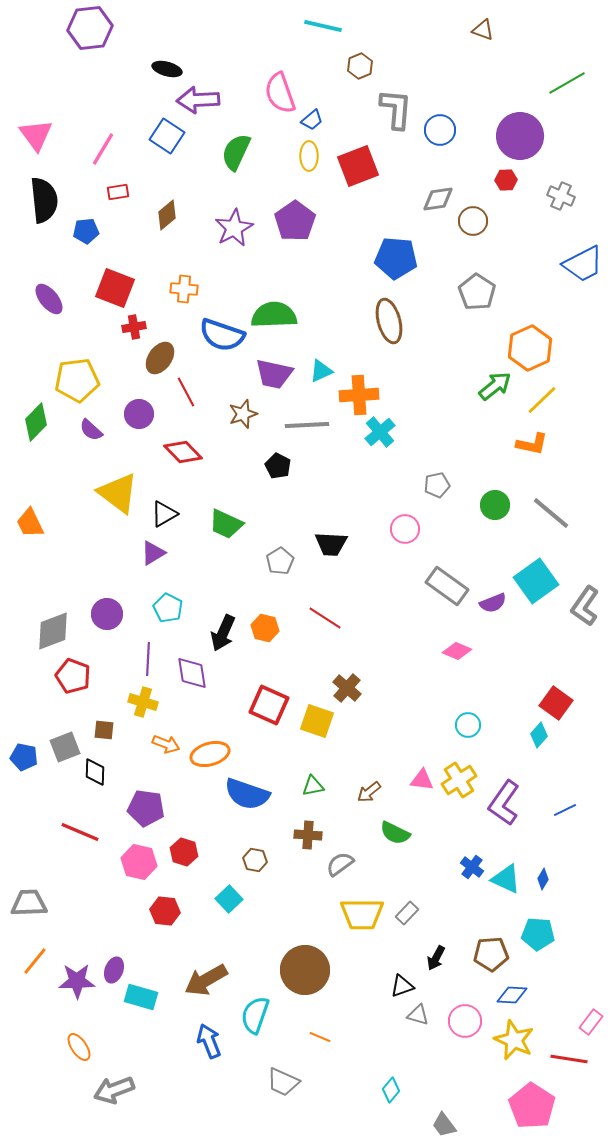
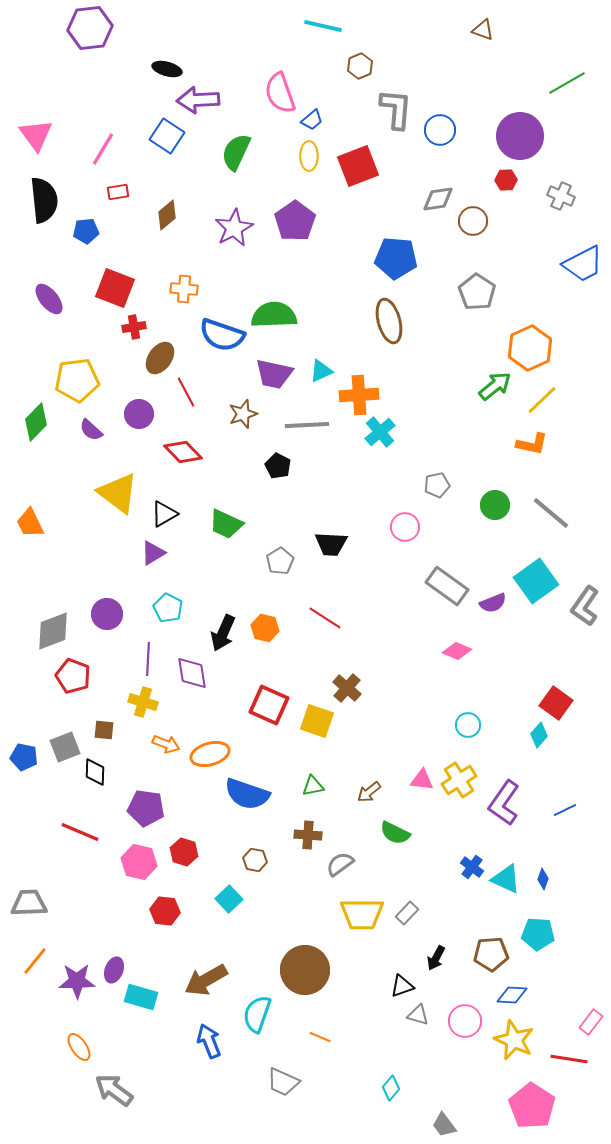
pink circle at (405, 529): moved 2 px up
blue diamond at (543, 879): rotated 10 degrees counterclockwise
cyan semicircle at (255, 1015): moved 2 px right, 1 px up
gray arrow at (114, 1090): rotated 57 degrees clockwise
cyan diamond at (391, 1090): moved 2 px up
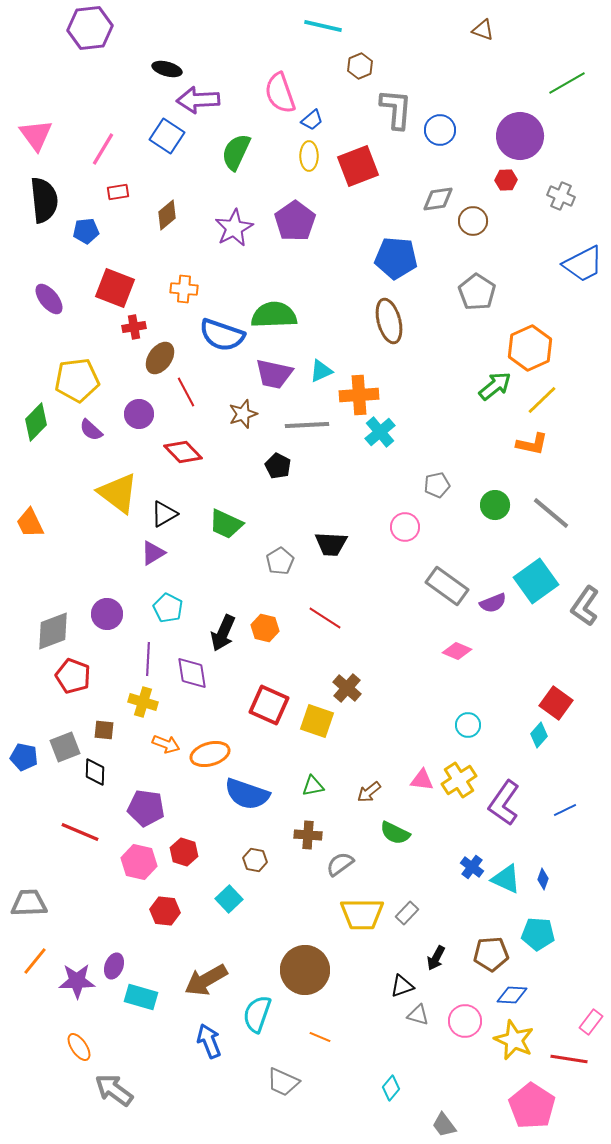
purple ellipse at (114, 970): moved 4 px up
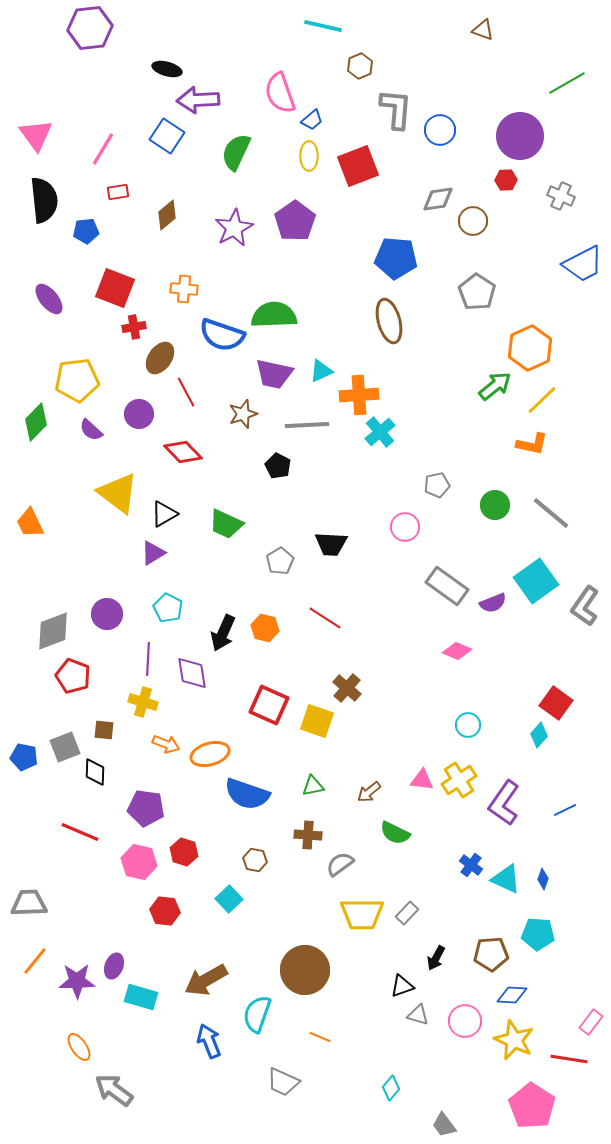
blue cross at (472, 867): moved 1 px left, 2 px up
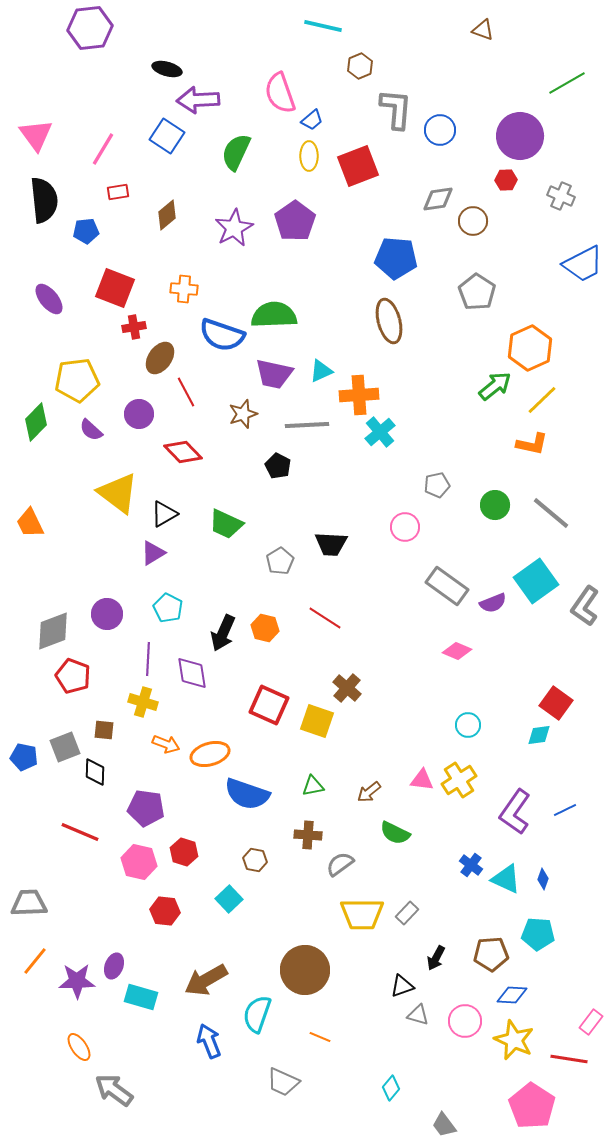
cyan diamond at (539, 735): rotated 40 degrees clockwise
purple L-shape at (504, 803): moved 11 px right, 9 px down
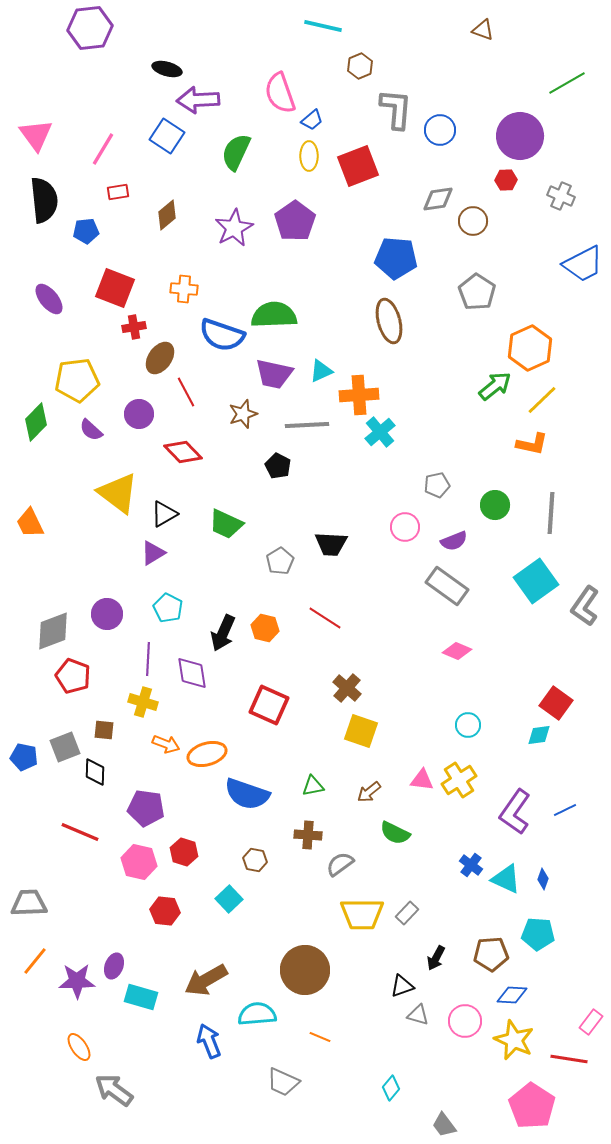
gray line at (551, 513): rotated 54 degrees clockwise
purple semicircle at (493, 603): moved 39 px left, 62 px up
yellow square at (317, 721): moved 44 px right, 10 px down
orange ellipse at (210, 754): moved 3 px left
cyan semicircle at (257, 1014): rotated 66 degrees clockwise
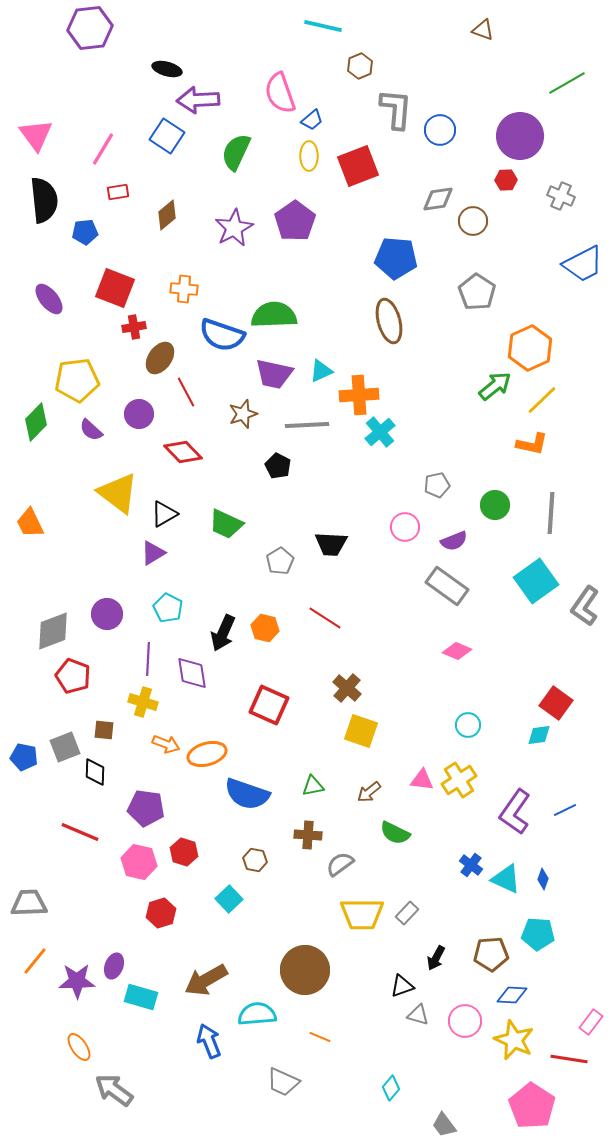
blue pentagon at (86, 231): moved 1 px left, 1 px down
red hexagon at (165, 911): moved 4 px left, 2 px down; rotated 24 degrees counterclockwise
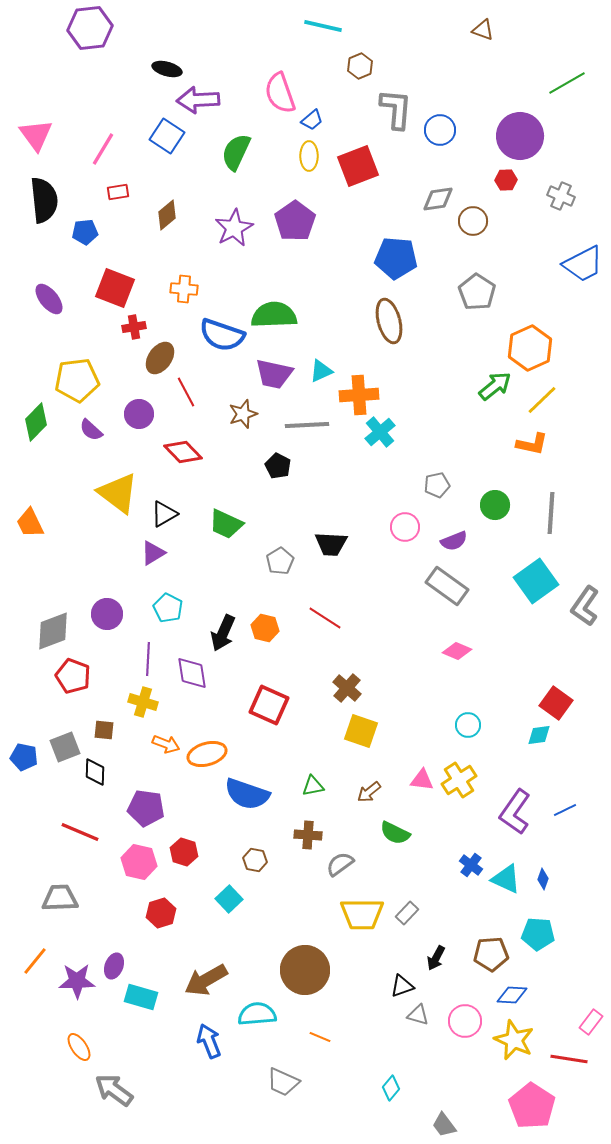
gray trapezoid at (29, 903): moved 31 px right, 5 px up
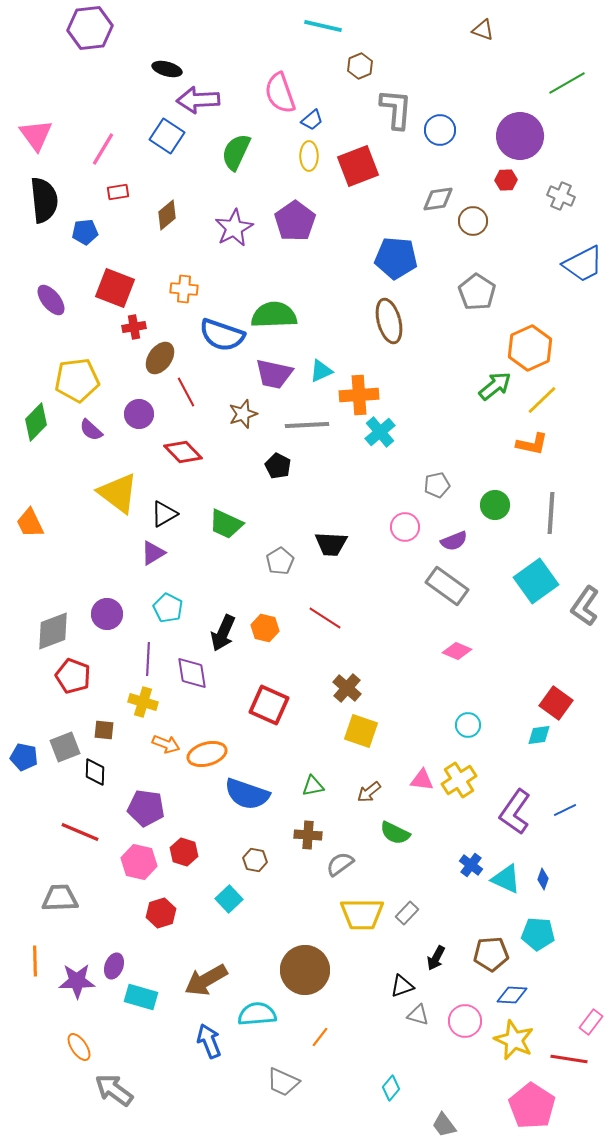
purple ellipse at (49, 299): moved 2 px right, 1 px down
orange line at (35, 961): rotated 40 degrees counterclockwise
orange line at (320, 1037): rotated 75 degrees counterclockwise
